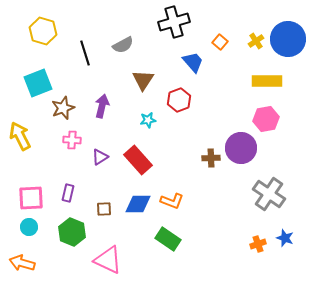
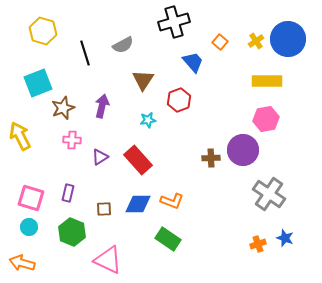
purple circle: moved 2 px right, 2 px down
pink square: rotated 20 degrees clockwise
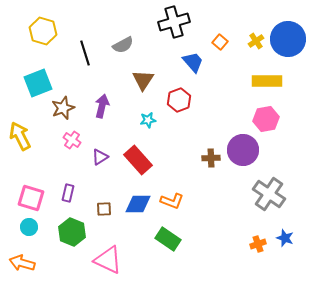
pink cross: rotated 30 degrees clockwise
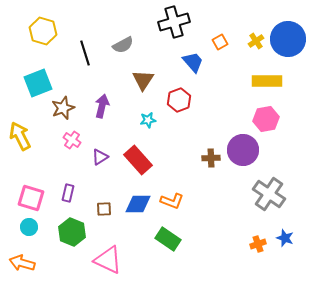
orange square: rotated 21 degrees clockwise
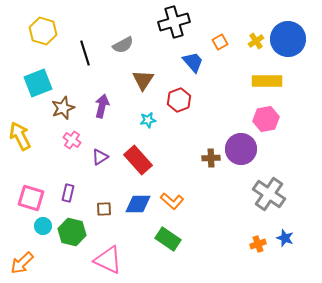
purple circle: moved 2 px left, 1 px up
orange L-shape: rotated 20 degrees clockwise
cyan circle: moved 14 px right, 1 px up
green hexagon: rotated 8 degrees counterclockwise
orange arrow: rotated 60 degrees counterclockwise
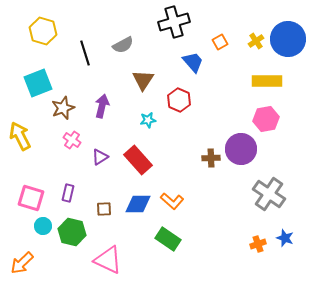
red hexagon: rotated 15 degrees counterclockwise
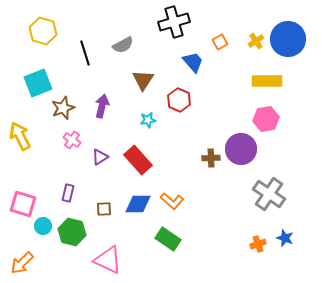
pink square: moved 8 px left, 6 px down
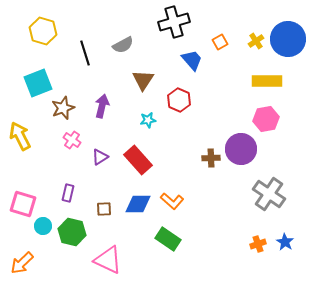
blue trapezoid: moved 1 px left, 2 px up
blue star: moved 4 px down; rotated 12 degrees clockwise
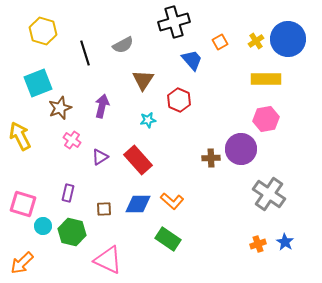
yellow rectangle: moved 1 px left, 2 px up
brown star: moved 3 px left
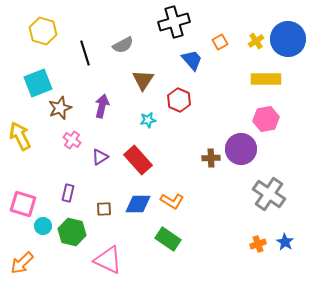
orange L-shape: rotated 10 degrees counterclockwise
